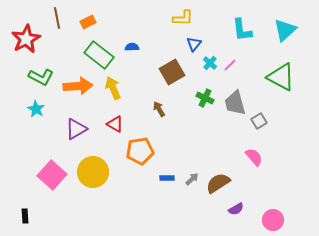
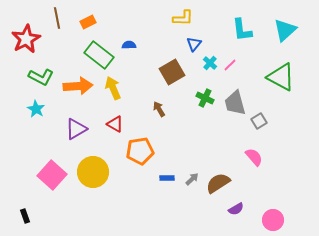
blue semicircle: moved 3 px left, 2 px up
black rectangle: rotated 16 degrees counterclockwise
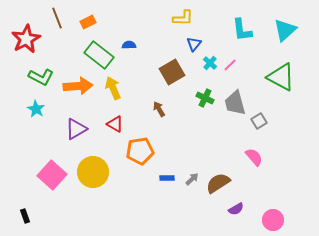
brown line: rotated 10 degrees counterclockwise
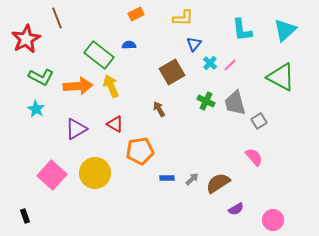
orange rectangle: moved 48 px right, 8 px up
yellow arrow: moved 2 px left, 2 px up
green cross: moved 1 px right, 3 px down
yellow circle: moved 2 px right, 1 px down
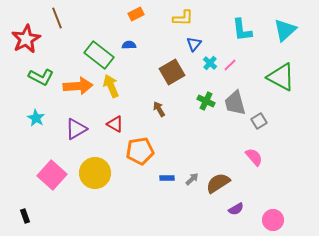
cyan star: moved 9 px down
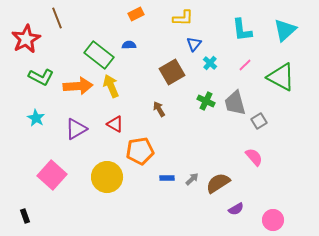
pink line: moved 15 px right
yellow circle: moved 12 px right, 4 px down
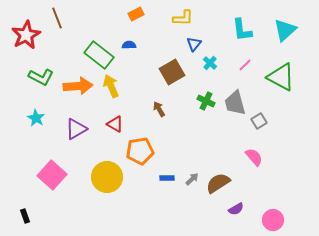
red star: moved 4 px up
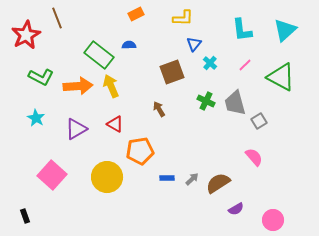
brown square: rotated 10 degrees clockwise
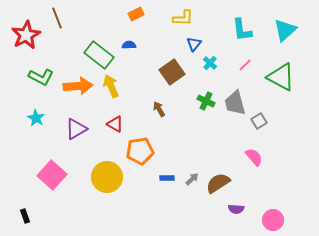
brown square: rotated 15 degrees counterclockwise
purple semicircle: rotated 35 degrees clockwise
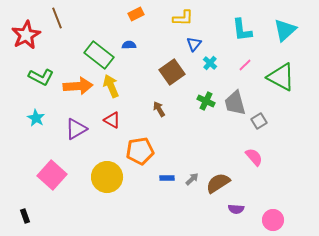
red triangle: moved 3 px left, 4 px up
